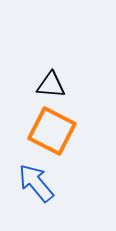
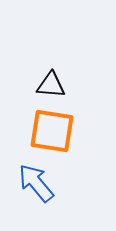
orange square: rotated 18 degrees counterclockwise
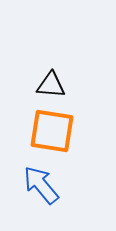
blue arrow: moved 5 px right, 2 px down
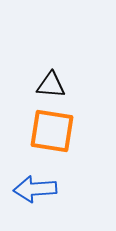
blue arrow: moved 6 px left, 4 px down; rotated 54 degrees counterclockwise
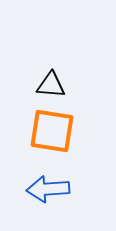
blue arrow: moved 13 px right
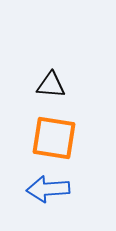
orange square: moved 2 px right, 7 px down
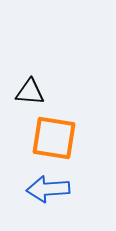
black triangle: moved 21 px left, 7 px down
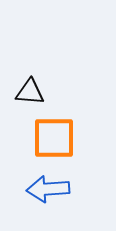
orange square: rotated 9 degrees counterclockwise
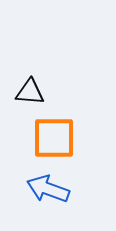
blue arrow: rotated 24 degrees clockwise
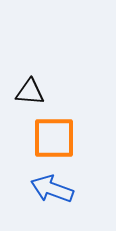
blue arrow: moved 4 px right
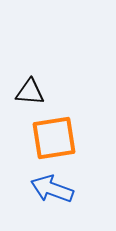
orange square: rotated 9 degrees counterclockwise
